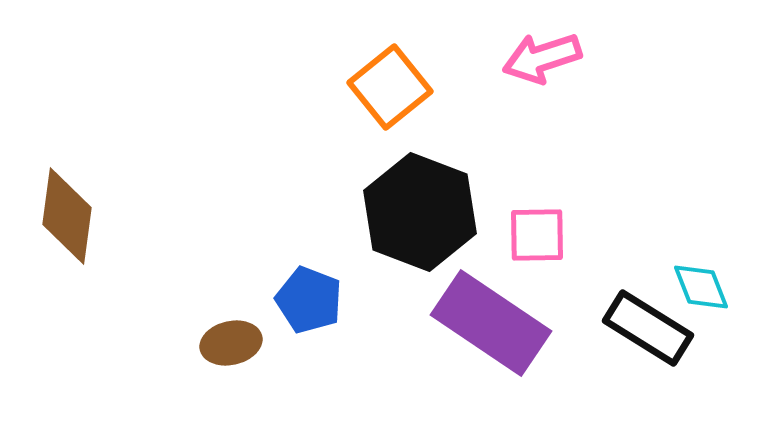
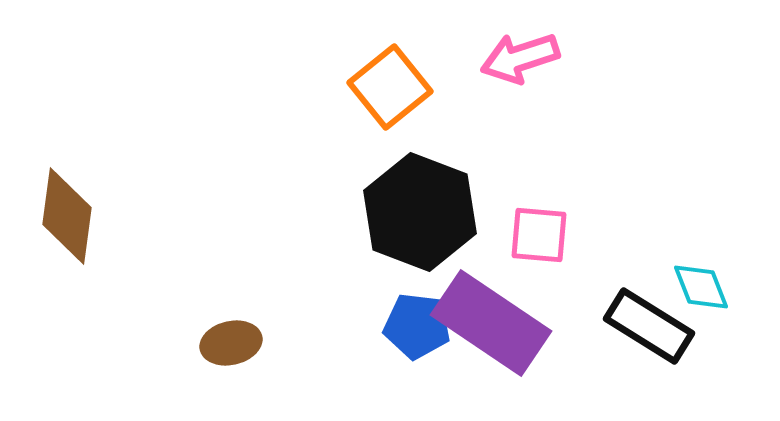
pink arrow: moved 22 px left
pink square: moved 2 px right; rotated 6 degrees clockwise
blue pentagon: moved 108 px right, 26 px down; rotated 14 degrees counterclockwise
black rectangle: moved 1 px right, 2 px up
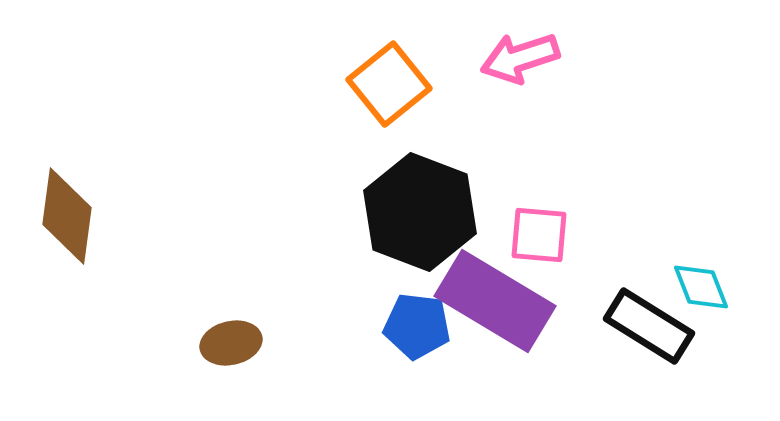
orange square: moved 1 px left, 3 px up
purple rectangle: moved 4 px right, 22 px up; rotated 3 degrees counterclockwise
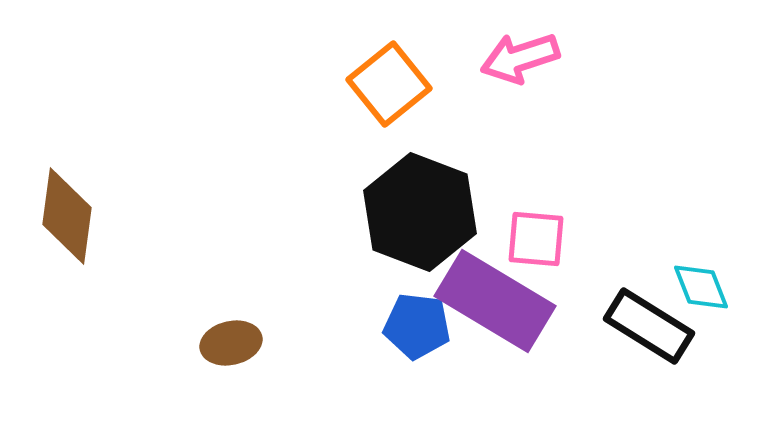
pink square: moved 3 px left, 4 px down
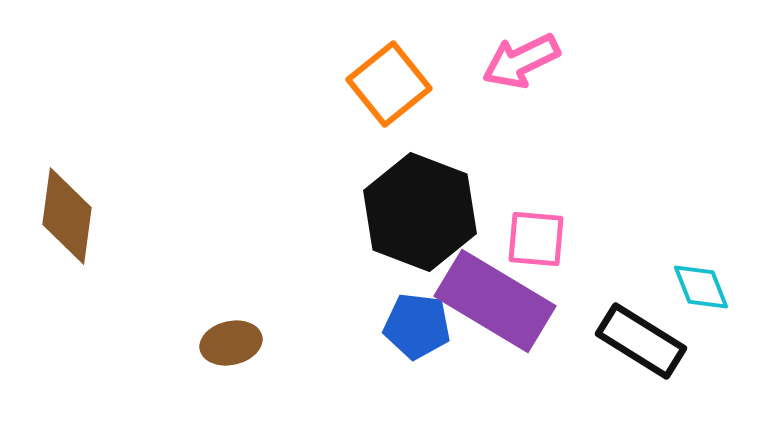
pink arrow: moved 1 px right, 3 px down; rotated 8 degrees counterclockwise
black rectangle: moved 8 px left, 15 px down
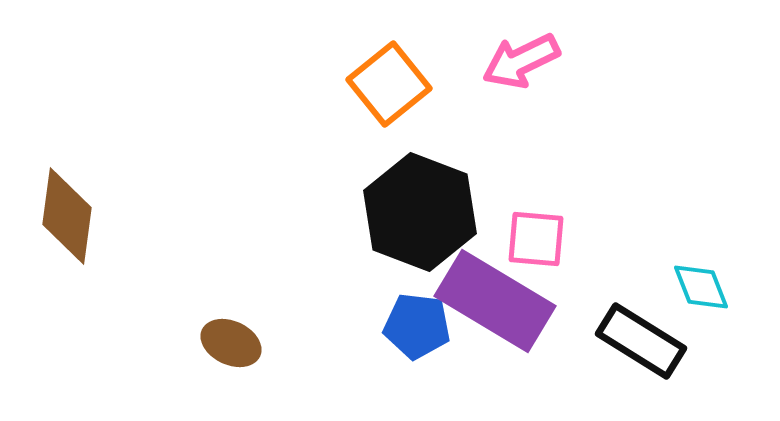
brown ellipse: rotated 38 degrees clockwise
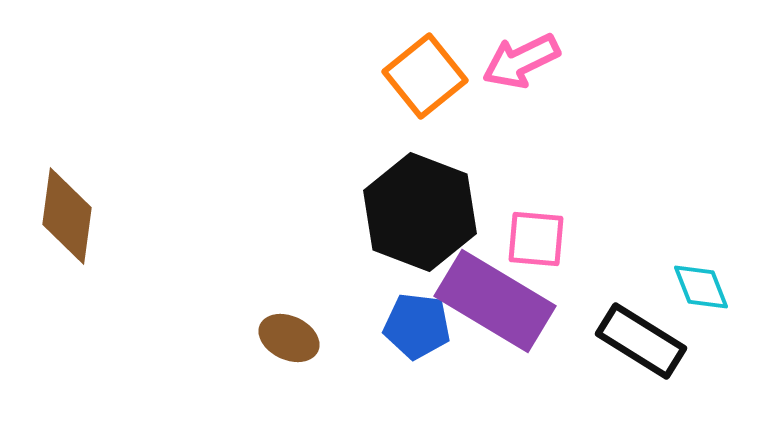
orange square: moved 36 px right, 8 px up
brown ellipse: moved 58 px right, 5 px up
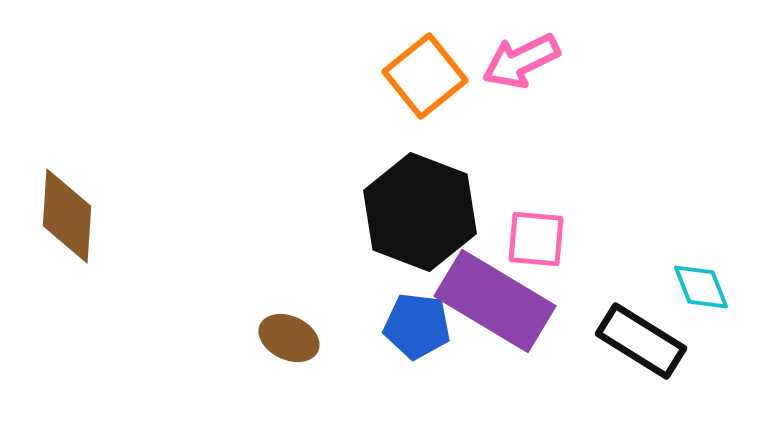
brown diamond: rotated 4 degrees counterclockwise
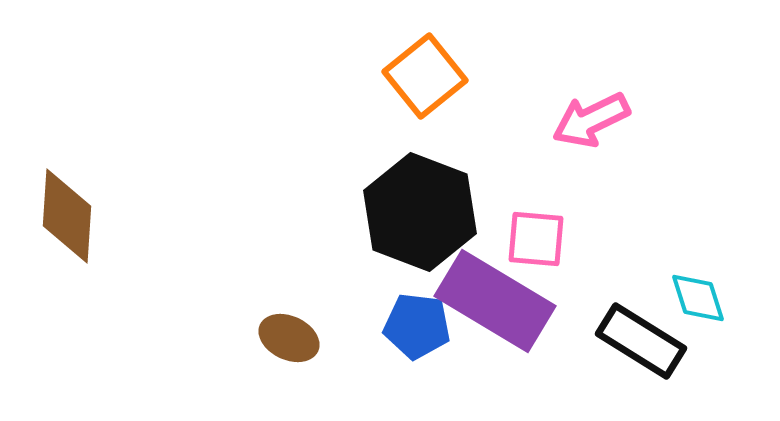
pink arrow: moved 70 px right, 59 px down
cyan diamond: moved 3 px left, 11 px down; rotated 4 degrees clockwise
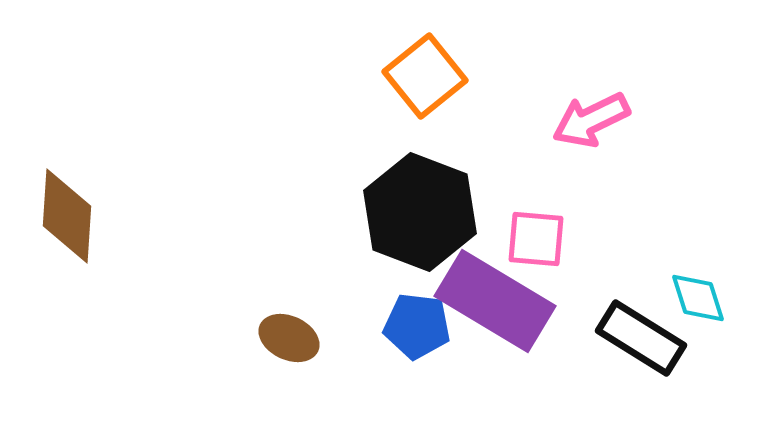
black rectangle: moved 3 px up
